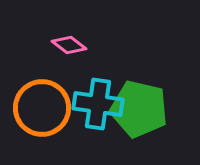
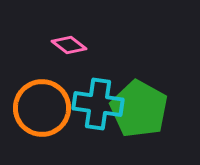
green pentagon: rotated 16 degrees clockwise
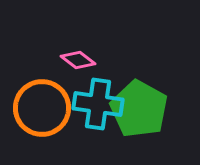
pink diamond: moved 9 px right, 15 px down
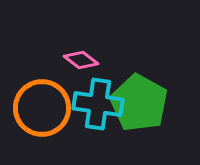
pink diamond: moved 3 px right
green pentagon: moved 6 px up
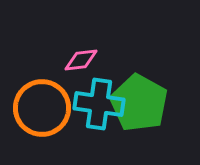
pink diamond: rotated 44 degrees counterclockwise
cyan cross: moved 1 px right
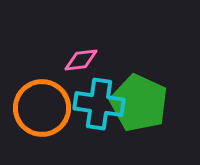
green pentagon: rotated 4 degrees counterclockwise
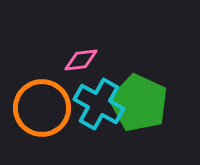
cyan cross: rotated 21 degrees clockwise
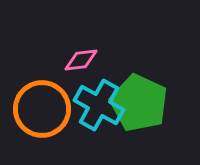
cyan cross: moved 1 px down
orange circle: moved 1 px down
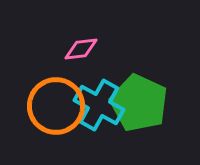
pink diamond: moved 11 px up
orange circle: moved 14 px right, 3 px up
